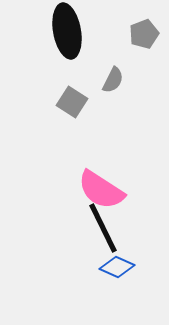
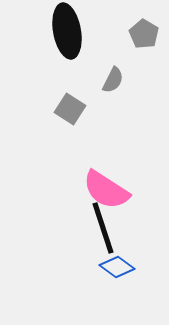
gray pentagon: rotated 20 degrees counterclockwise
gray square: moved 2 px left, 7 px down
pink semicircle: moved 5 px right
black line: rotated 8 degrees clockwise
blue diamond: rotated 12 degrees clockwise
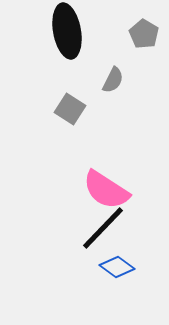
black line: rotated 62 degrees clockwise
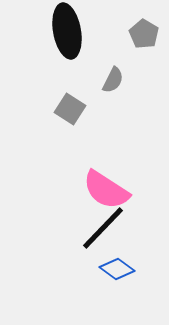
blue diamond: moved 2 px down
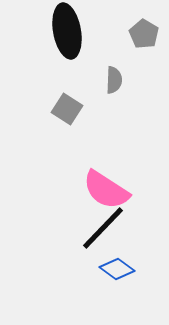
gray semicircle: moved 1 px right; rotated 24 degrees counterclockwise
gray square: moved 3 px left
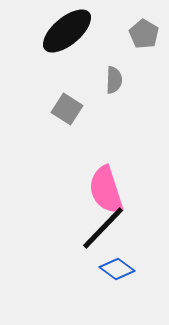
black ellipse: rotated 60 degrees clockwise
pink semicircle: rotated 39 degrees clockwise
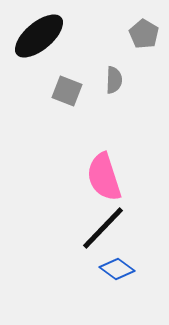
black ellipse: moved 28 px left, 5 px down
gray square: moved 18 px up; rotated 12 degrees counterclockwise
pink semicircle: moved 2 px left, 13 px up
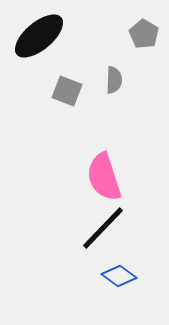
blue diamond: moved 2 px right, 7 px down
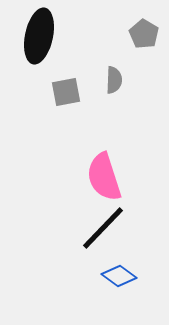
black ellipse: rotated 38 degrees counterclockwise
gray square: moved 1 px left, 1 px down; rotated 32 degrees counterclockwise
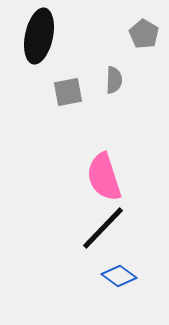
gray square: moved 2 px right
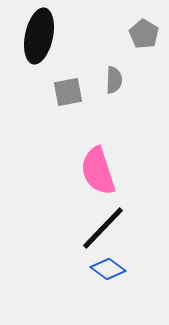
pink semicircle: moved 6 px left, 6 px up
blue diamond: moved 11 px left, 7 px up
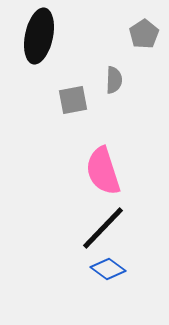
gray pentagon: rotated 8 degrees clockwise
gray square: moved 5 px right, 8 px down
pink semicircle: moved 5 px right
